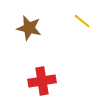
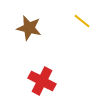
red cross: rotated 36 degrees clockwise
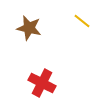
red cross: moved 2 px down
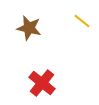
red cross: rotated 12 degrees clockwise
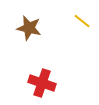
red cross: rotated 20 degrees counterclockwise
